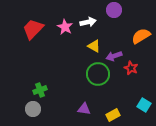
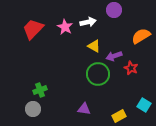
yellow rectangle: moved 6 px right, 1 px down
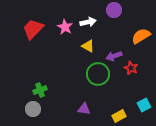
yellow triangle: moved 6 px left
cyan square: rotated 32 degrees clockwise
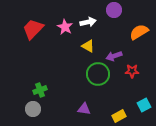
orange semicircle: moved 2 px left, 4 px up
red star: moved 1 px right, 3 px down; rotated 24 degrees counterclockwise
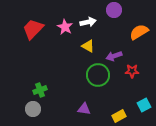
green circle: moved 1 px down
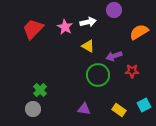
green cross: rotated 24 degrees counterclockwise
yellow rectangle: moved 6 px up; rotated 64 degrees clockwise
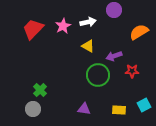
pink star: moved 2 px left, 1 px up; rotated 14 degrees clockwise
yellow rectangle: rotated 32 degrees counterclockwise
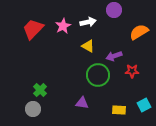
purple triangle: moved 2 px left, 6 px up
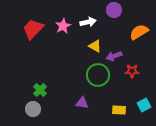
yellow triangle: moved 7 px right
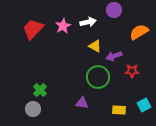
green circle: moved 2 px down
